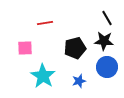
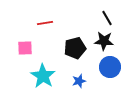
blue circle: moved 3 px right
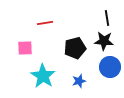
black line: rotated 21 degrees clockwise
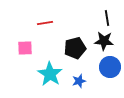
cyan star: moved 7 px right, 2 px up
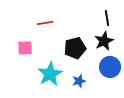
black star: rotated 30 degrees counterclockwise
cyan star: rotated 10 degrees clockwise
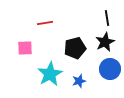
black star: moved 1 px right, 1 px down
blue circle: moved 2 px down
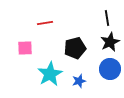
black star: moved 5 px right
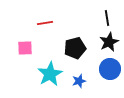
black star: moved 1 px left
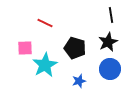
black line: moved 4 px right, 3 px up
red line: rotated 35 degrees clockwise
black star: moved 1 px left
black pentagon: rotated 30 degrees clockwise
cyan star: moved 5 px left, 9 px up
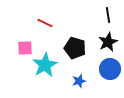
black line: moved 3 px left
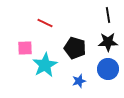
black star: rotated 24 degrees clockwise
blue circle: moved 2 px left
